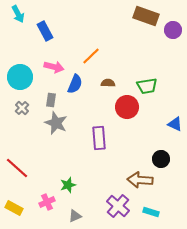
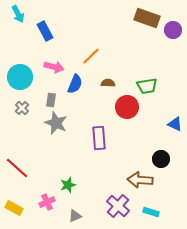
brown rectangle: moved 1 px right, 2 px down
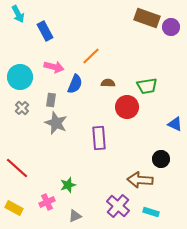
purple circle: moved 2 px left, 3 px up
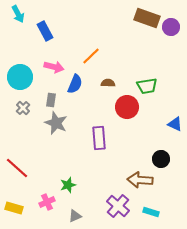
gray cross: moved 1 px right
yellow rectangle: rotated 12 degrees counterclockwise
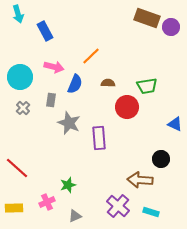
cyan arrow: rotated 12 degrees clockwise
gray star: moved 13 px right
yellow rectangle: rotated 18 degrees counterclockwise
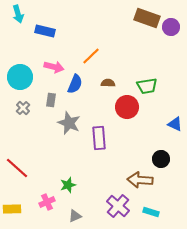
blue rectangle: rotated 48 degrees counterclockwise
yellow rectangle: moved 2 px left, 1 px down
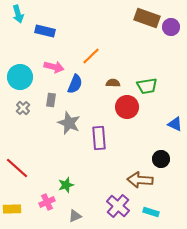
brown semicircle: moved 5 px right
green star: moved 2 px left
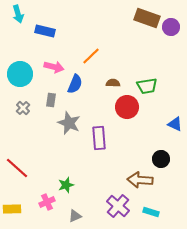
cyan circle: moved 3 px up
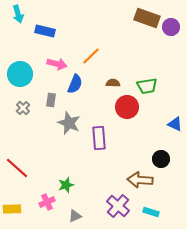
pink arrow: moved 3 px right, 3 px up
